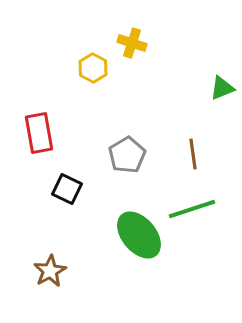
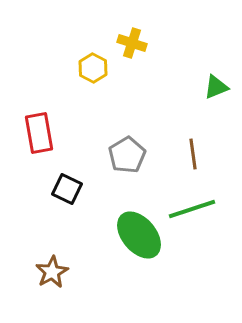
green triangle: moved 6 px left, 1 px up
brown star: moved 2 px right, 1 px down
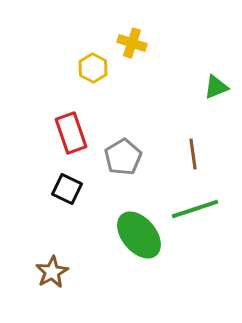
red rectangle: moved 32 px right; rotated 9 degrees counterclockwise
gray pentagon: moved 4 px left, 2 px down
green line: moved 3 px right
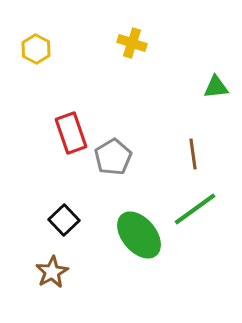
yellow hexagon: moved 57 px left, 19 px up
green triangle: rotated 16 degrees clockwise
gray pentagon: moved 10 px left
black square: moved 3 px left, 31 px down; rotated 20 degrees clockwise
green line: rotated 18 degrees counterclockwise
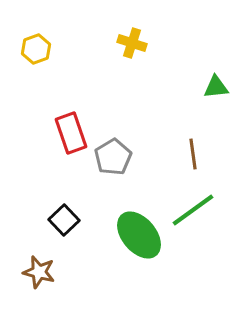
yellow hexagon: rotated 12 degrees clockwise
green line: moved 2 px left, 1 px down
brown star: moved 13 px left; rotated 28 degrees counterclockwise
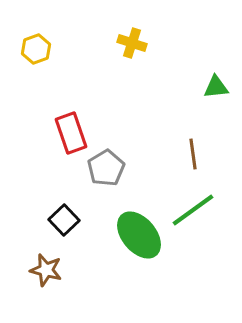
gray pentagon: moved 7 px left, 11 px down
brown star: moved 7 px right, 2 px up
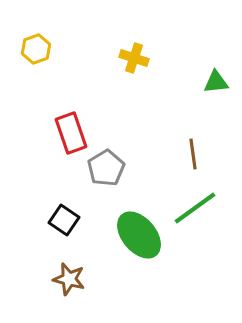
yellow cross: moved 2 px right, 15 px down
green triangle: moved 5 px up
green line: moved 2 px right, 2 px up
black square: rotated 12 degrees counterclockwise
brown star: moved 23 px right, 9 px down
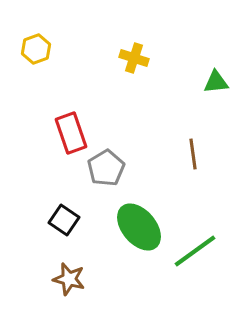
green line: moved 43 px down
green ellipse: moved 8 px up
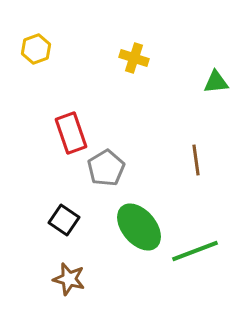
brown line: moved 3 px right, 6 px down
green line: rotated 15 degrees clockwise
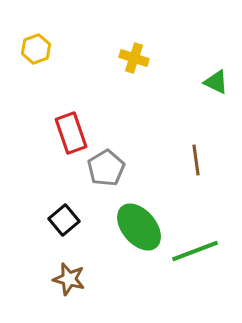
green triangle: rotated 32 degrees clockwise
black square: rotated 16 degrees clockwise
